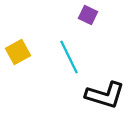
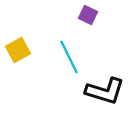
yellow square: moved 2 px up
black L-shape: moved 4 px up
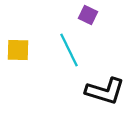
yellow square: rotated 30 degrees clockwise
cyan line: moved 7 px up
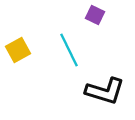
purple square: moved 7 px right
yellow square: rotated 30 degrees counterclockwise
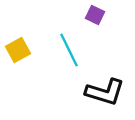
black L-shape: moved 1 px down
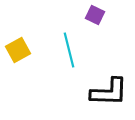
cyan line: rotated 12 degrees clockwise
black L-shape: moved 4 px right; rotated 15 degrees counterclockwise
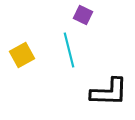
purple square: moved 12 px left
yellow square: moved 4 px right, 5 px down
